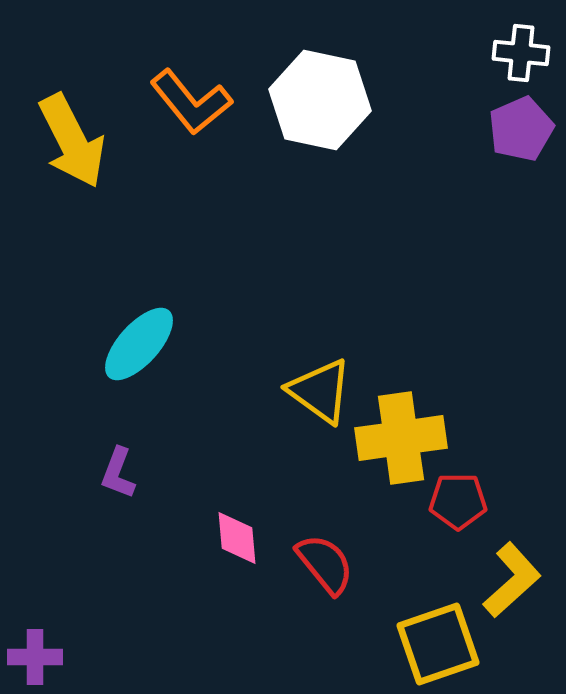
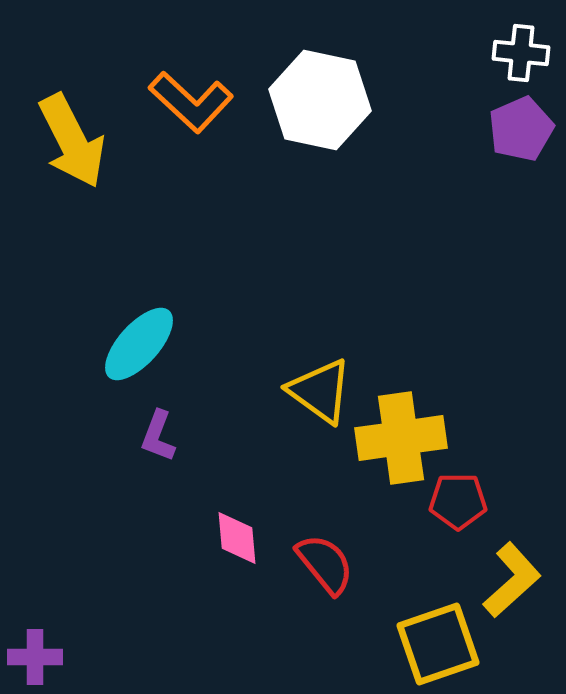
orange L-shape: rotated 8 degrees counterclockwise
purple L-shape: moved 40 px right, 37 px up
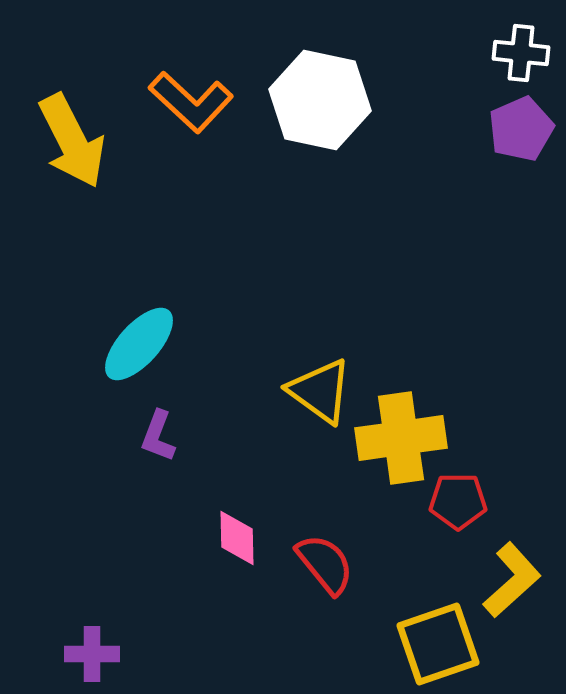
pink diamond: rotated 4 degrees clockwise
purple cross: moved 57 px right, 3 px up
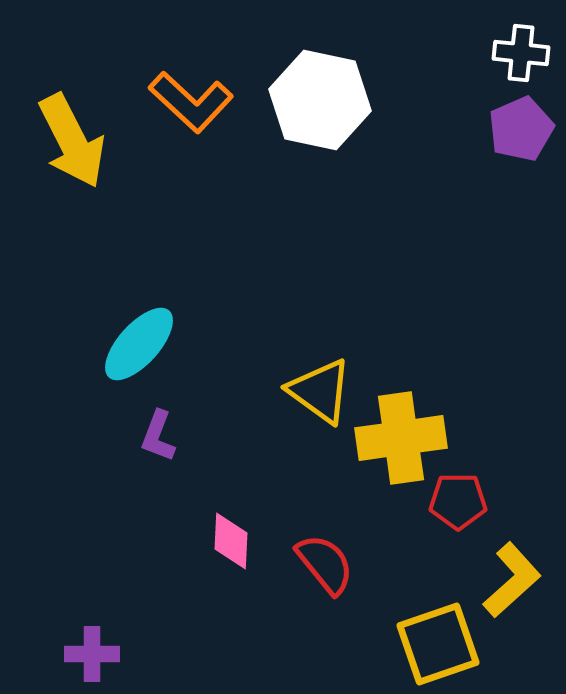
pink diamond: moved 6 px left, 3 px down; rotated 4 degrees clockwise
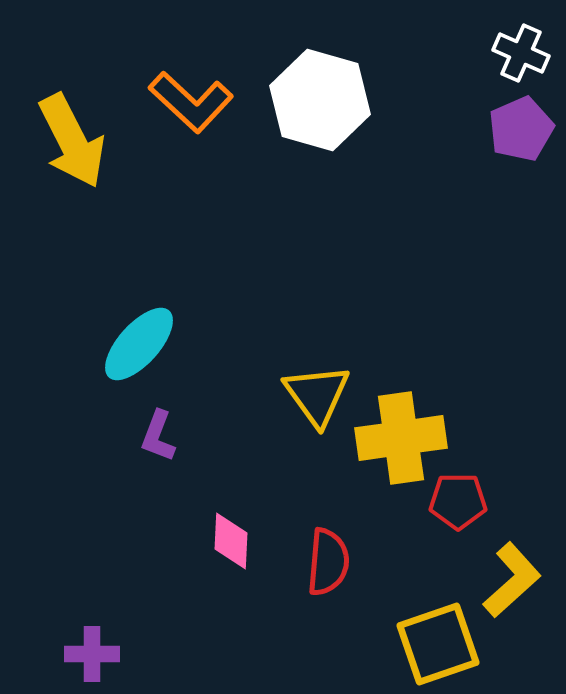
white cross: rotated 18 degrees clockwise
white hexagon: rotated 4 degrees clockwise
yellow triangle: moved 3 px left, 4 px down; rotated 18 degrees clockwise
red semicircle: moved 3 px right, 2 px up; rotated 44 degrees clockwise
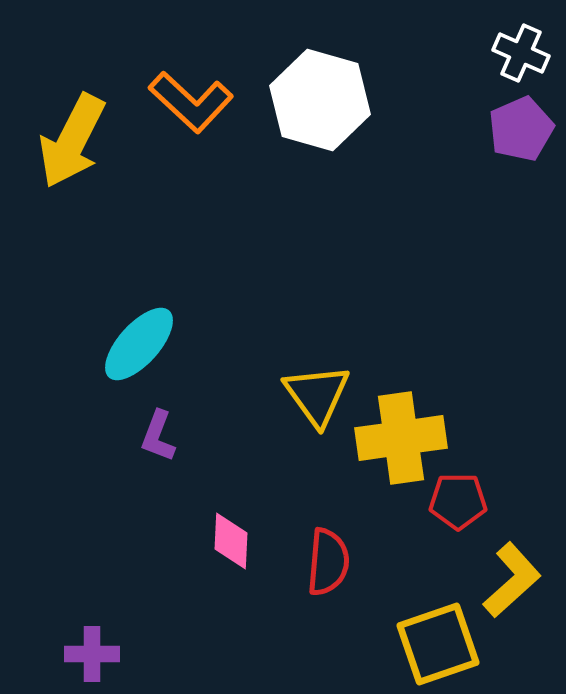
yellow arrow: rotated 54 degrees clockwise
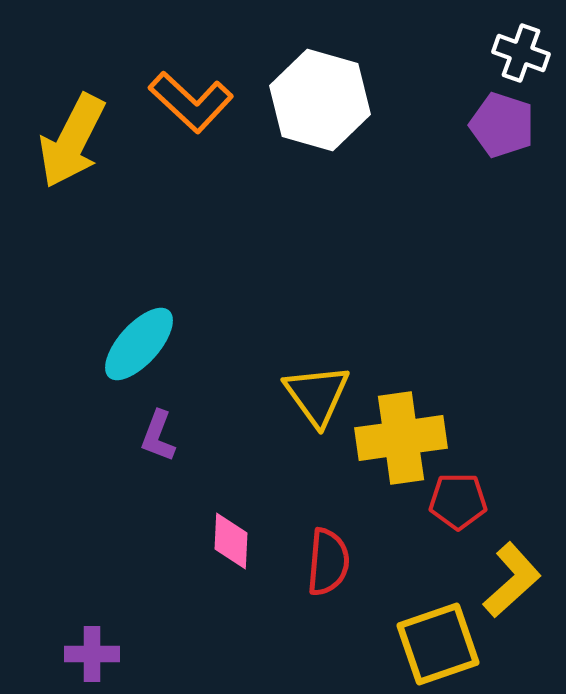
white cross: rotated 4 degrees counterclockwise
purple pentagon: moved 19 px left, 4 px up; rotated 30 degrees counterclockwise
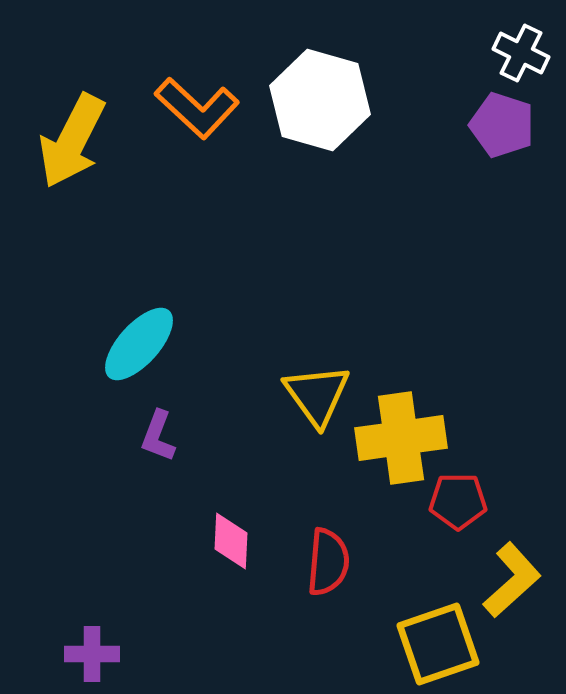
white cross: rotated 6 degrees clockwise
orange L-shape: moved 6 px right, 6 px down
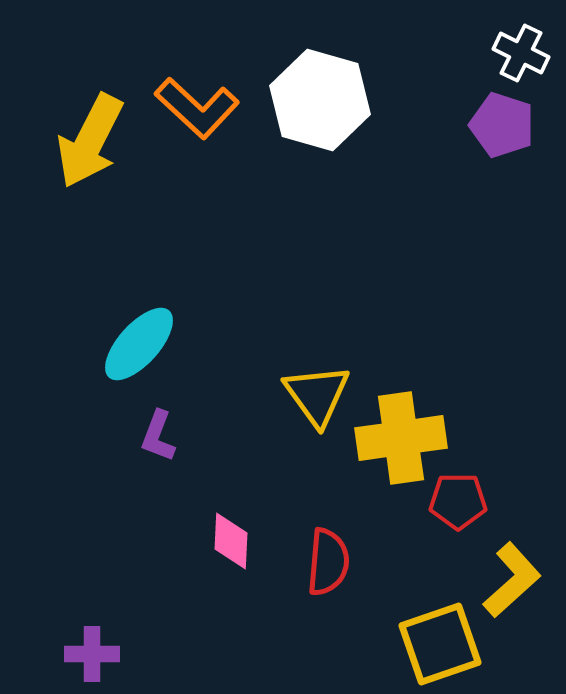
yellow arrow: moved 18 px right
yellow square: moved 2 px right
